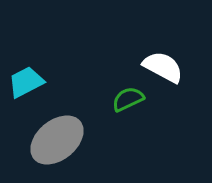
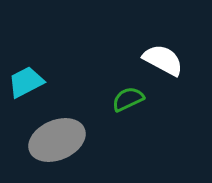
white semicircle: moved 7 px up
gray ellipse: rotated 16 degrees clockwise
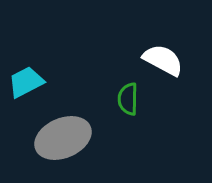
green semicircle: rotated 64 degrees counterclockwise
gray ellipse: moved 6 px right, 2 px up
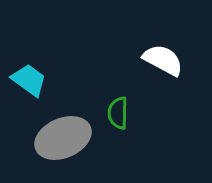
cyan trapezoid: moved 3 px right, 2 px up; rotated 63 degrees clockwise
green semicircle: moved 10 px left, 14 px down
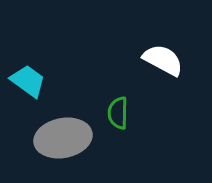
cyan trapezoid: moved 1 px left, 1 px down
gray ellipse: rotated 12 degrees clockwise
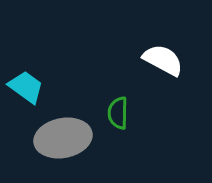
cyan trapezoid: moved 2 px left, 6 px down
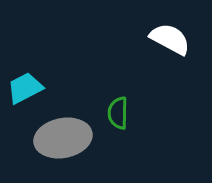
white semicircle: moved 7 px right, 21 px up
cyan trapezoid: moved 1 px left, 1 px down; rotated 63 degrees counterclockwise
